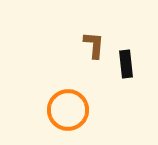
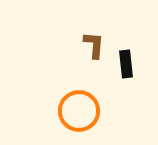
orange circle: moved 11 px right, 1 px down
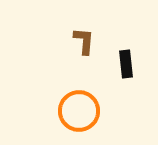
brown L-shape: moved 10 px left, 4 px up
